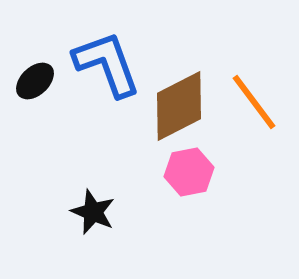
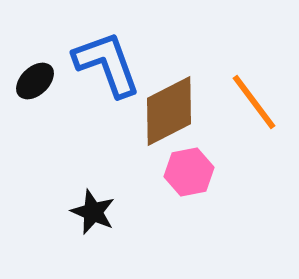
brown diamond: moved 10 px left, 5 px down
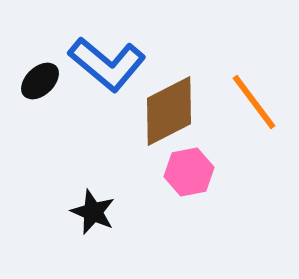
blue L-shape: rotated 150 degrees clockwise
black ellipse: moved 5 px right
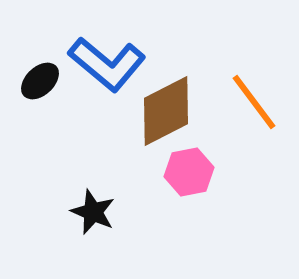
brown diamond: moved 3 px left
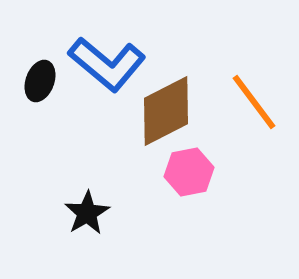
black ellipse: rotated 27 degrees counterclockwise
black star: moved 6 px left, 1 px down; rotated 18 degrees clockwise
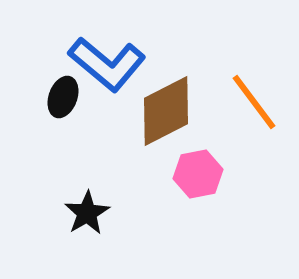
black ellipse: moved 23 px right, 16 px down
pink hexagon: moved 9 px right, 2 px down
